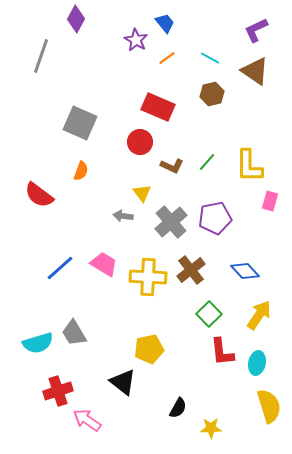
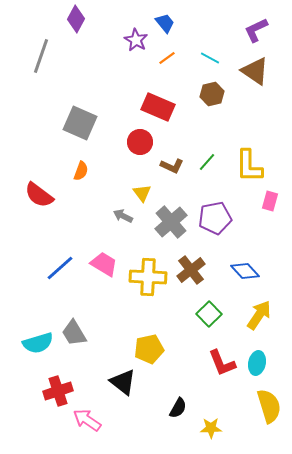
gray arrow: rotated 18 degrees clockwise
red L-shape: moved 11 px down; rotated 16 degrees counterclockwise
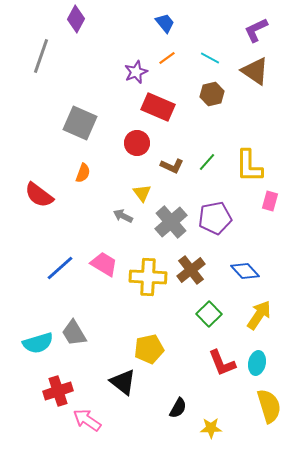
purple star: moved 32 px down; rotated 20 degrees clockwise
red circle: moved 3 px left, 1 px down
orange semicircle: moved 2 px right, 2 px down
